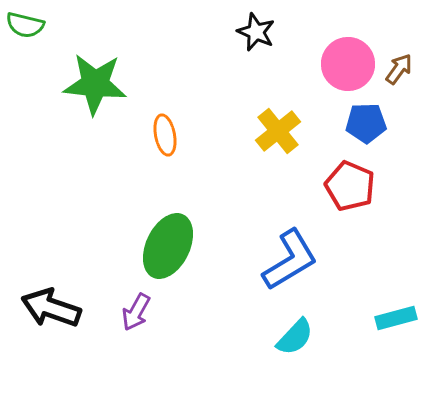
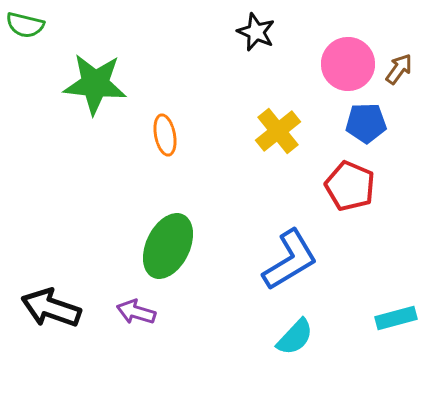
purple arrow: rotated 78 degrees clockwise
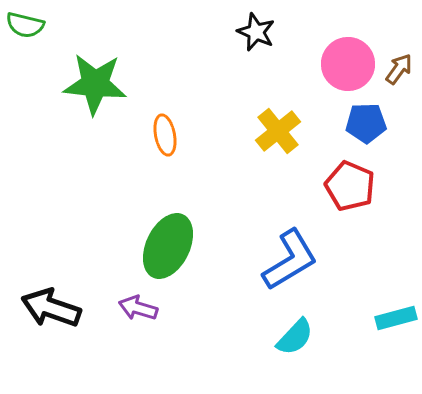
purple arrow: moved 2 px right, 4 px up
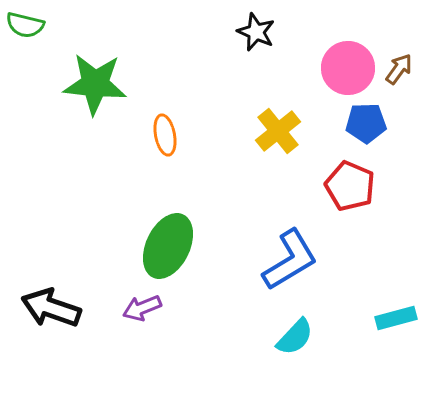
pink circle: moved 4 px down
purple arrow: moved 4 px right; rotated 39 degrees counterclockwise
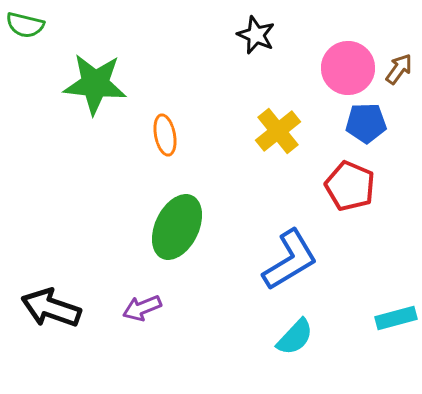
black star: moved 3 px down
green ellipse: moved 9 px right, 19 px up
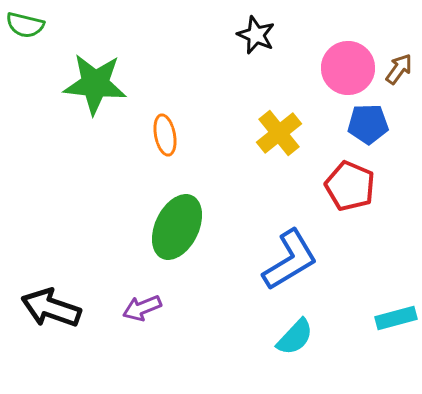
blue pentagon: moved 2 px right, 1 px down
yellow cross: moved 1 px right, 2 px down
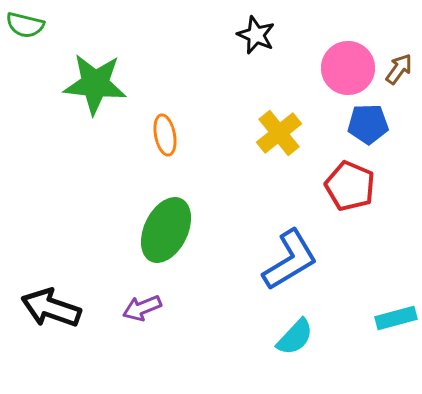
green ellipse: moved 11 px left, 3 px down
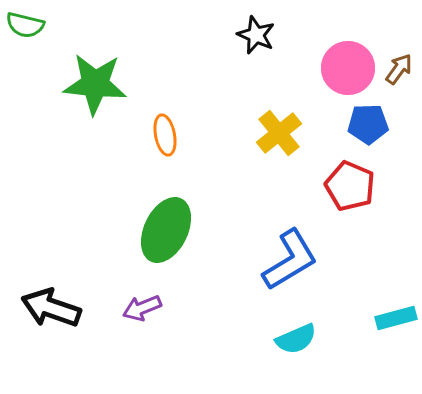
cyan semicircle: moved 1 px right, 2 px down; rotated 24 degrees clockwise
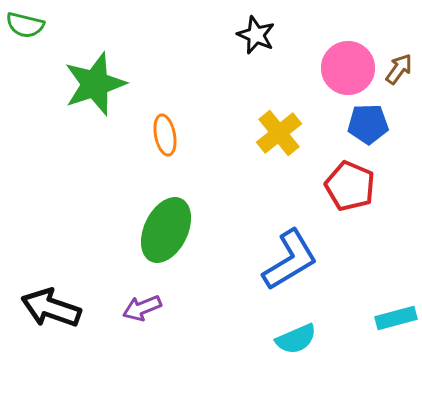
green star: rotated 24 degrees counterclockwise
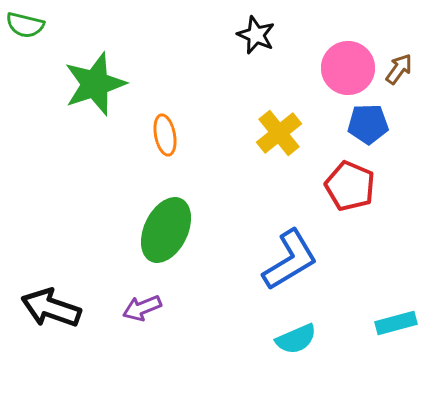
cyan rectangle: moved 5 px down
